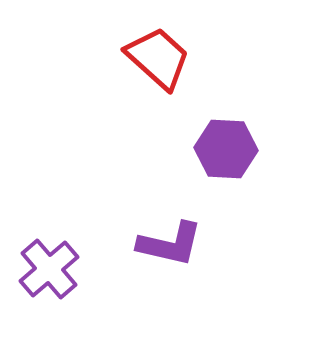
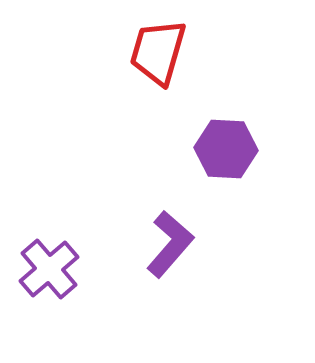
red trapezoid: moved 6 px up; rotated 116 degrees counterclockwise
purple L-shape: rotated 62 degrees counterclockwise
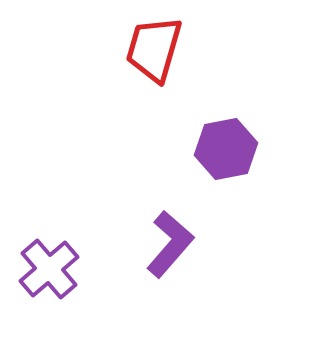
red trapezoid: moved 4 px left, 3 px up
purple hexagon: rotated 14 degrees counterclockwise
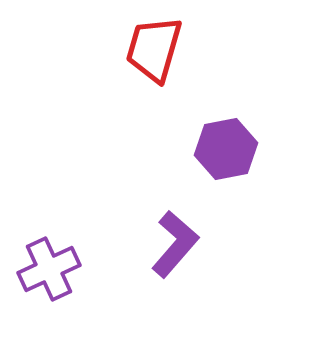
purple L-shape: moved 5 px right
purple cross: rotated 16 degrees clockwise
